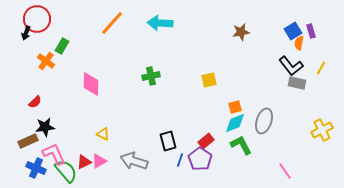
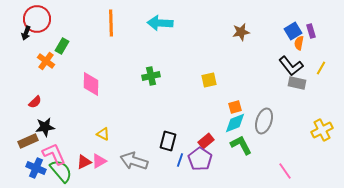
orange line: moved 1 px left; rotated 44 degrees counterclockwise
black rectangle: rotated 30 degrees clockwise
green semicircle: moved 5 px left
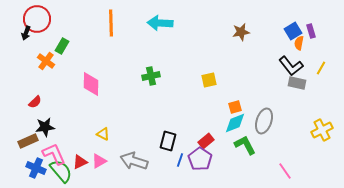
green L-shape: moved 4 px right
red triangle: moved 4 px left
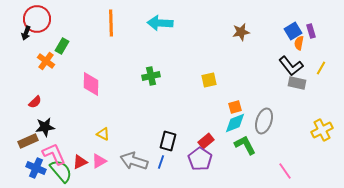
blue line: moved 19 px left, 2 px down
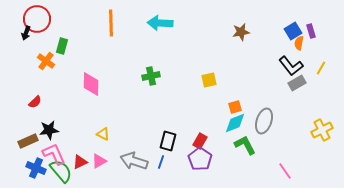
green rectangle: rotated 14 degrees counterclockwise
gray rectangle: rotated 42 degrees counterclockwise
black star: moved 4 px right, 3 px down
red rectangle: moved 6 px left; rotated 21 degrees counterclockwise
